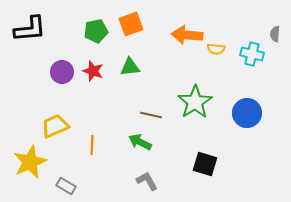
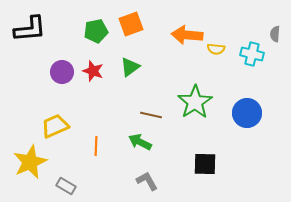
green triangle: rotated 30 degrees counterclockwise
orange line: moved 4 px right, 1 px down
black square: rotated 15 degrees counterclockwise
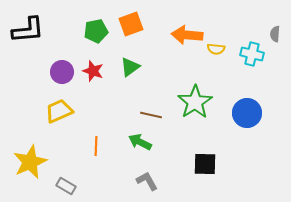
black L-shape: moved 2 px left, 1 px down
yellow trapezoid: moved 4 px right, 15 px up
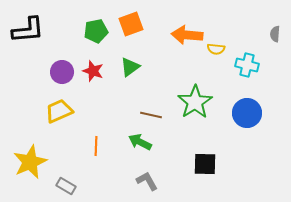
cyan cross: moved 5 px left, 11 px down
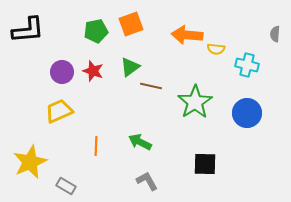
brown line: moved 29 px up
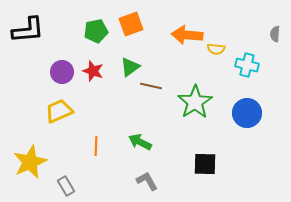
gray rectangle: rotated 30 degrees clockwise
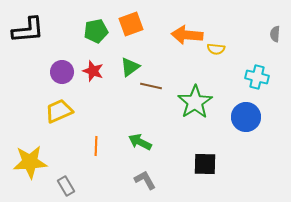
cyan cross: moved 10 px right, 12 px down
blue circle: moved 1 px left, 4 px down
yellow star: rotated 20 degrees clockwise
gray L-shape: moved 2 px left, 1 px up
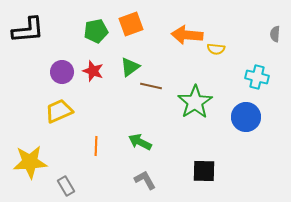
black square: moved 1 px left, 7 px down
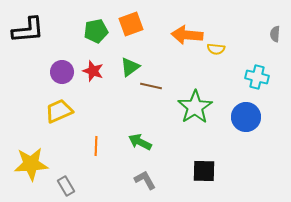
green star: moved 5 px down
yellow star: moved 1 px right, 2 px down
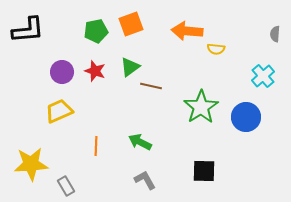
orange arrow: moved 4 px up
red star: moved 2 px right
cyan cross: moved 6 px right, 1 px up; rotated 35 degrees clockwise
green star: moved 6 px right
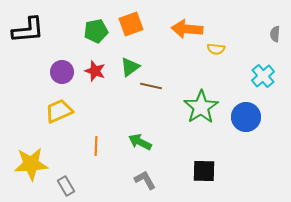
orange arrow: moved 2 px up
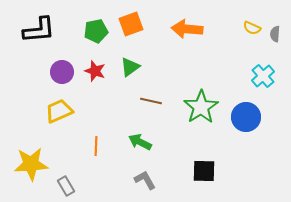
black L-shape: moved 11 px right
yellow semicircle: moved 36 px right, 21 px up; rotated 18 degrees clockwise
brown line: moved 15 px down
